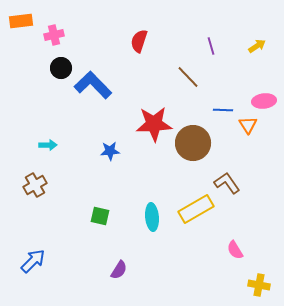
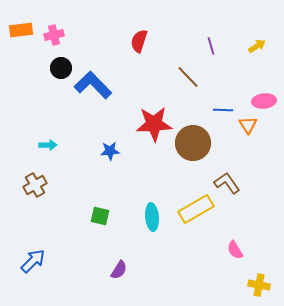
orange rectangle: moved 9 px down
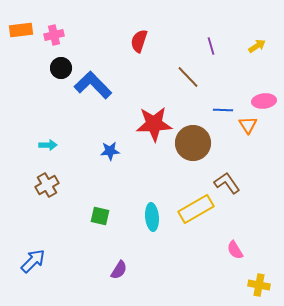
brown cross: moved 12 px right
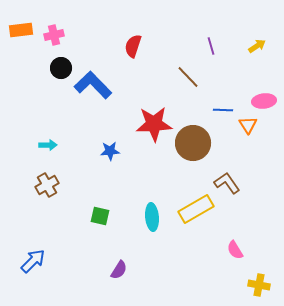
red semicircle: moved 6 px left, 5 px down
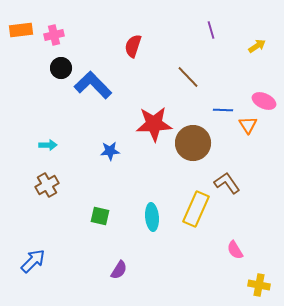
purple line: moved 16 px up
pink ellipse: rotated 30 degrees clockwise
yellow rectangle: rotated 36 degrees counterclockwise
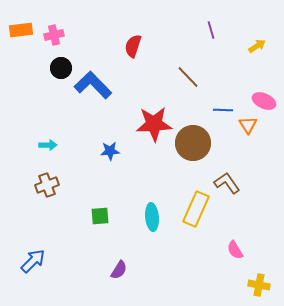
brown cross: rotated 10 degrees clockwise
green square: rotated 18 degrees counterclockwise
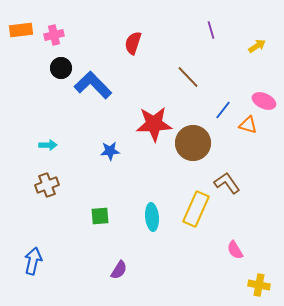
red semicircle: moved 3 px up
blue line: rotated 54 degrees counterclockwise
orange triangle: rotated 42 degrees counterclockwise
blue arrow: rotated 32 degrees counterclockwise
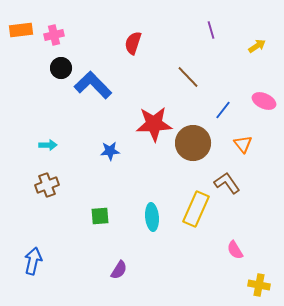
orange triangle: moved 5 px left, 19 px down; rotated 36 degrees clockwise
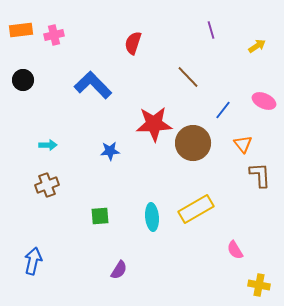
black circle: moved 38 px left, 12 px down
brown L-shape: moved 33 px right, 8 px up; rotated 32 degrees clockwise
yellow rectangle: rotated 36 degrees clockwise
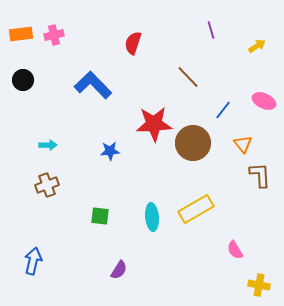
orange rectangle: moved 4 px down
green square: rotated 12 degrees clockwise
